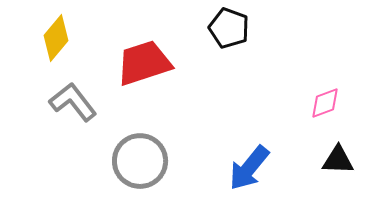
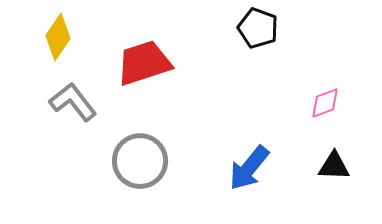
black pentagon: moved 29 px right
yellow diamond: moved 2 px right, 1 px up; rotated 6 degrees counterclockwise
black triangle: moved 4 px left, 6 px down
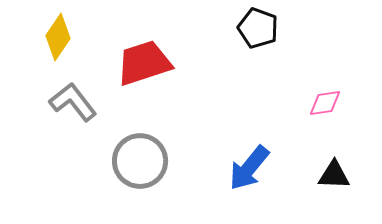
pink diamond: rotated 12 degrees clockwise
black triangle: moved 9 px down
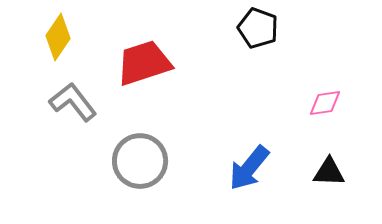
black triangle: moved 5 px left, 3 px up
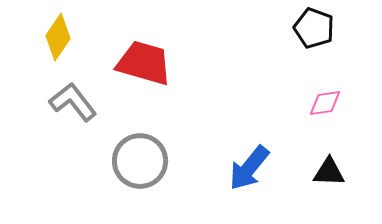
black pentagon: moved 56 px right
red trapezoid: rotated 34 degrees clockwise
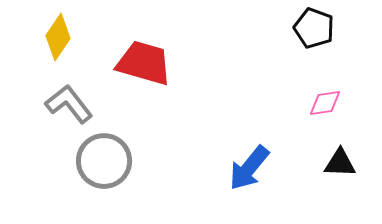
gray L-shape: moved 4 px left, 2 px down
gray circle: moved 36 px left
black triangle: moved 11 px right, 9 px up
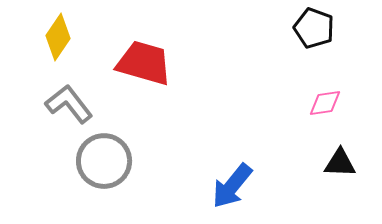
blue arrow: moved 17 px left, 18 px down
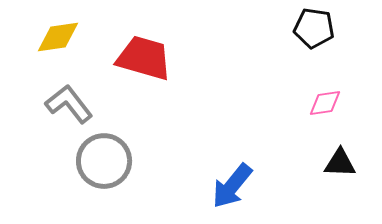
black pentagon: rotated 12 degrees counterclockwise
yellow diamond: rotated 48 degrees clockwise
red trapezoid: moved 5 px up
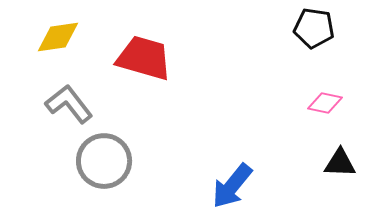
pink diamond: rotated 20 degrees clockwise
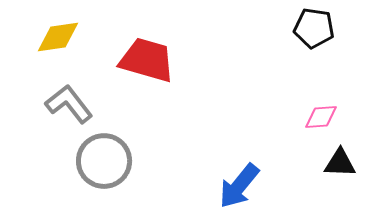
red trapezoid: moved 3 px right, 2 px down
pink diamond: moved 4 px left, 14 px down; rotated 16 degrees counterclockwise
blue arrow: moved 7 px right
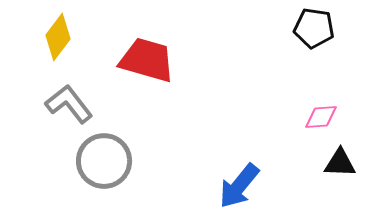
yellow diamond: rotated 45 degrees counterclockwise
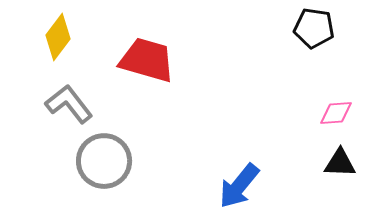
pink diamond: moved 15 px right, 4 px up
